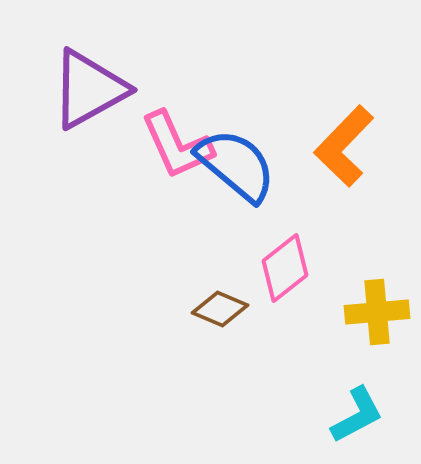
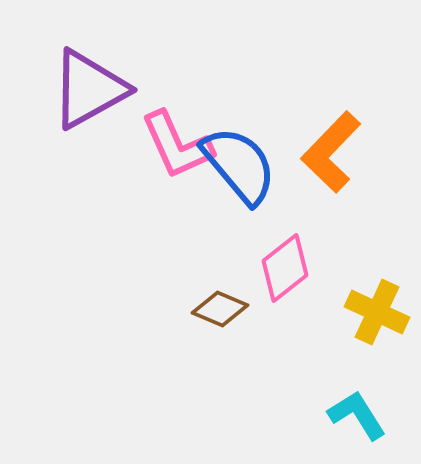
orange L-shape: moved 13 px left, 6 px down
blue semicircle: moved 3 px right; rotated 10 degrees clockwise
yellow cross: rotated 30 degrees clockwise
cyan L-shape: rotated 94 degrees counterclockwise
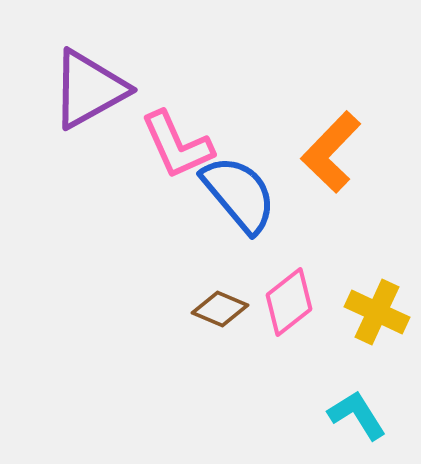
blue semicircle: moved 29 px down
pink diamond: moved 4 px right, 34 px down
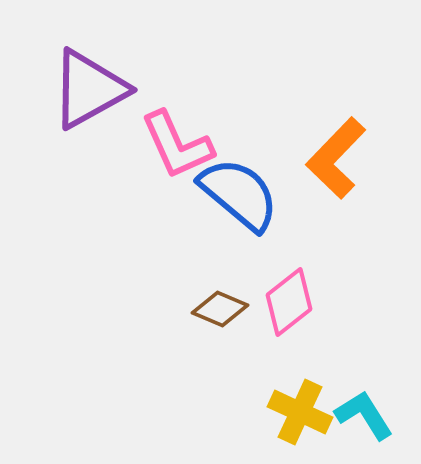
orange L-shape: moved 5 px right, 6 px down
blue semicircle: rotated 10 degrees counterclockwise
yellow cross: moved 77 px left, 100 px down
cyan L-shape: moved 7 px right
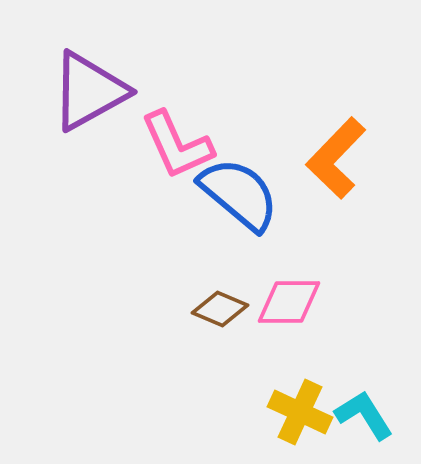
purple triangle: moved 2 px down
pink diamond: rotated 38 degrees clockwise
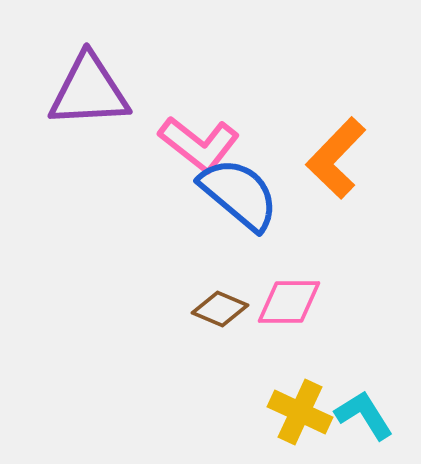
purple triangle: rotated 26 degrees clockwise
pink L-shape: moved 22 px right, 1 px up; rotated 28 degrees counterclockwise
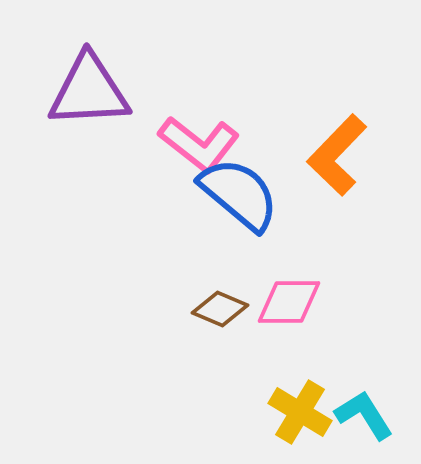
orange L-shape: moved 1 px right, 3 px up
yellow cross: rotated 6 degrees clockwise
